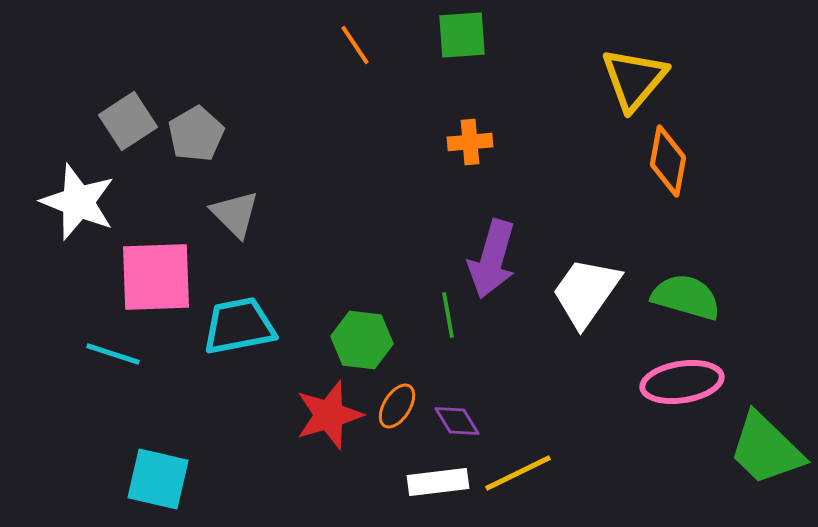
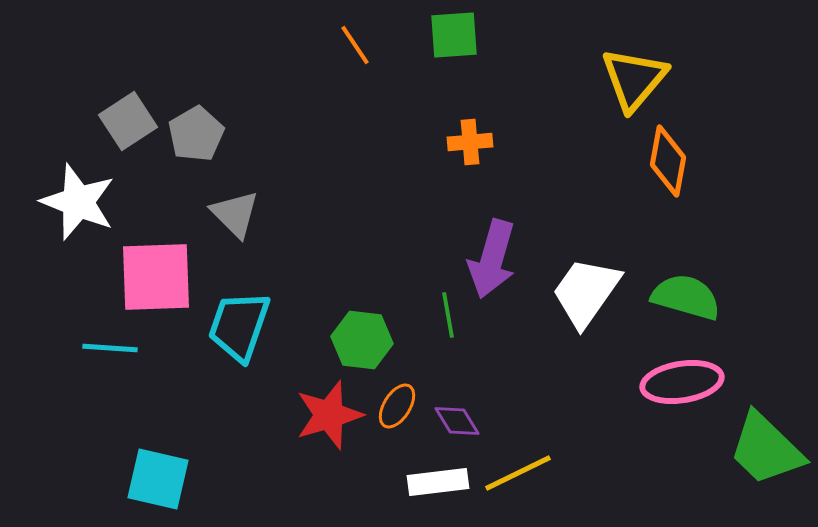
green square: moved 8 px left
cyan trapezoid: rotated 60 degrees counterclockwise
cyan line: moved 3 px left, 6 px up; rotated 14 degrees counterclockwise
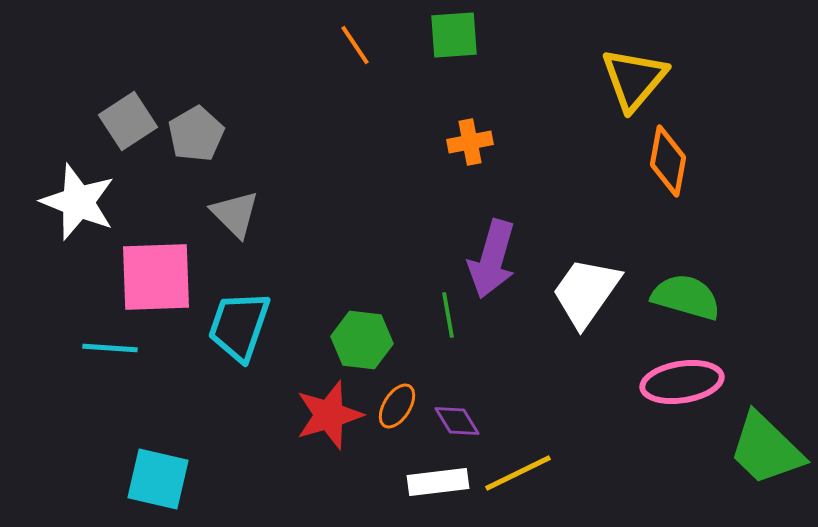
orange cross: rotated 6 degrees counterclockwise
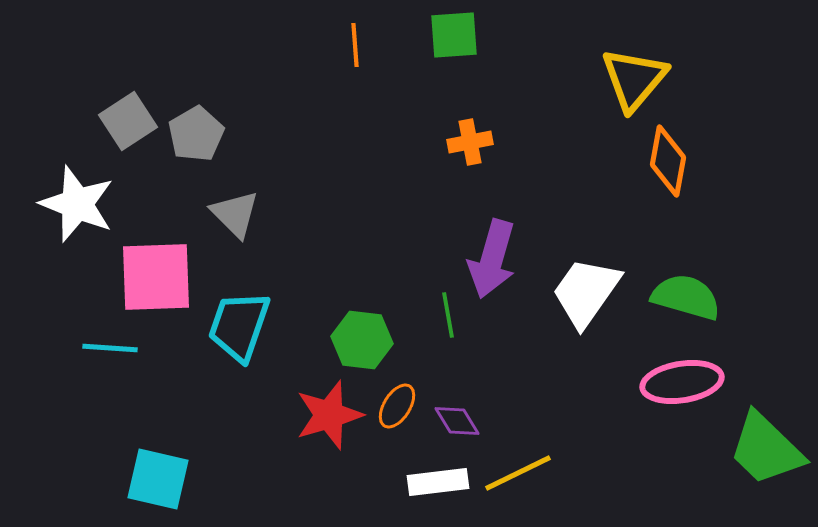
orange line: rotated 30 degrees clockwise
white star: moved 1 px left, 2 px down
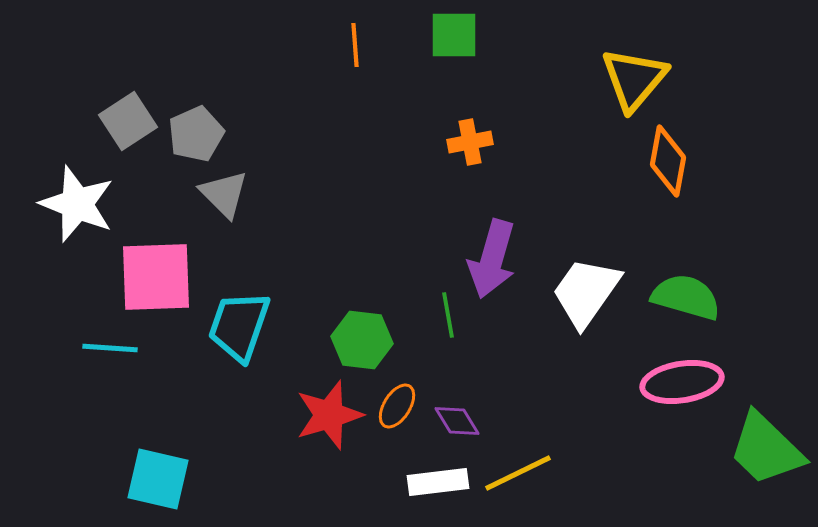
green square: rotated 4 degrees clockwise
gray pentagon: rotated 6 degrees clockwise
gray triangle: moved 11 px left, 20 px up
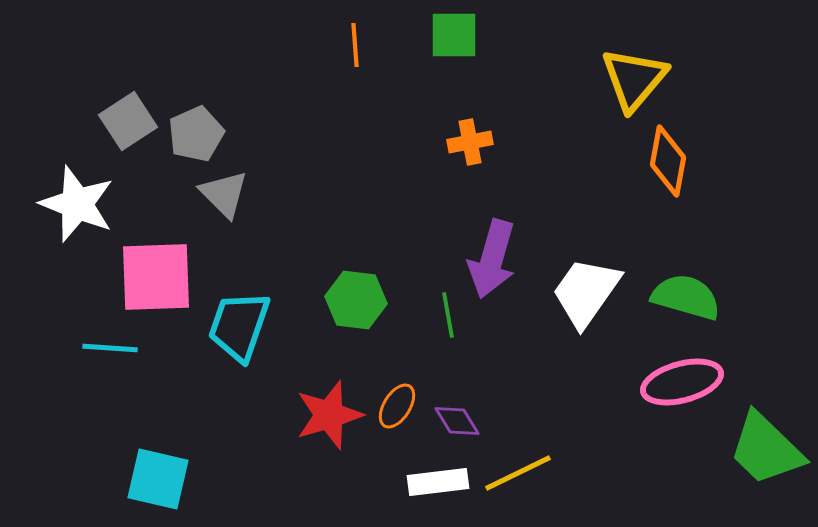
green hexagon: moved 6 px left, 40 px up
pink ellipse: rotated 6 degrees counterclockwise
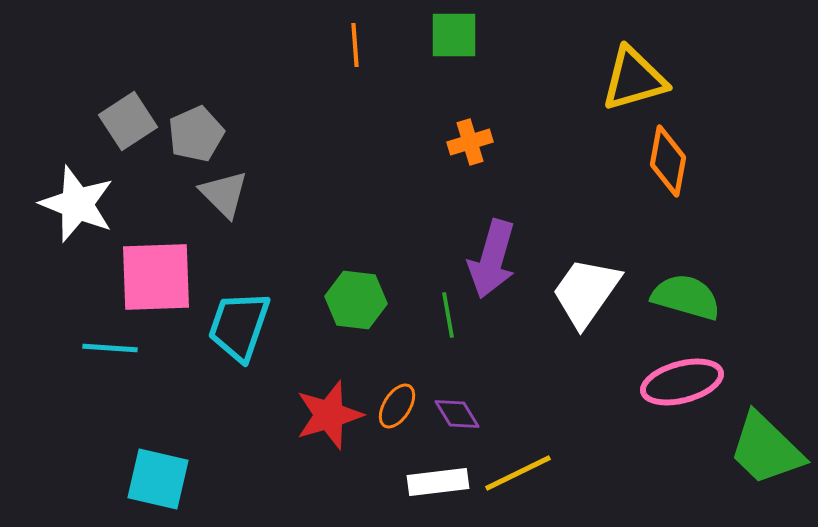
yellow triangle: rotated 34 degrees clockwise
orange cross: rotated 6 degrees counterclockwise
purple diamond: moved 7 px up
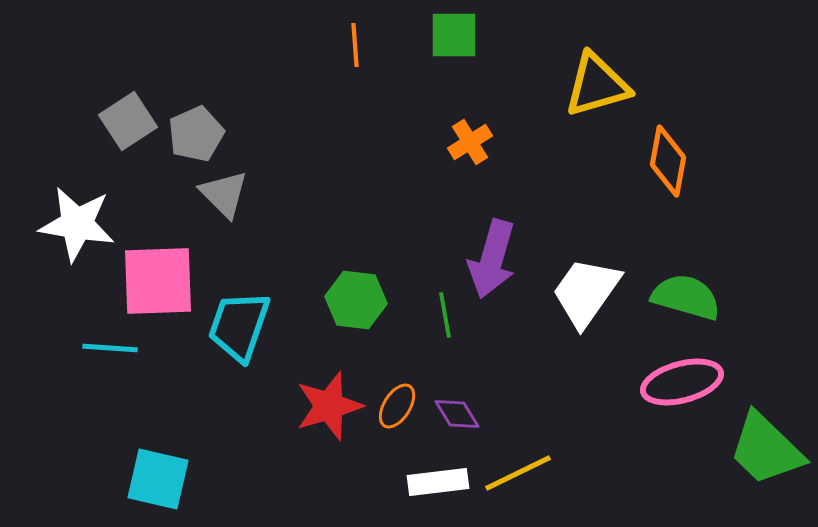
yellow triangle: moved 37 px left, 6 px down
orange cross: rotated 15 degrees counterclockwise
white star: moved 20 px down; rotated 12 degrees counterclockwise
pink square: moved 2 px right, 4 px down
green line: moved 3 px left
red star: moved 9 px up
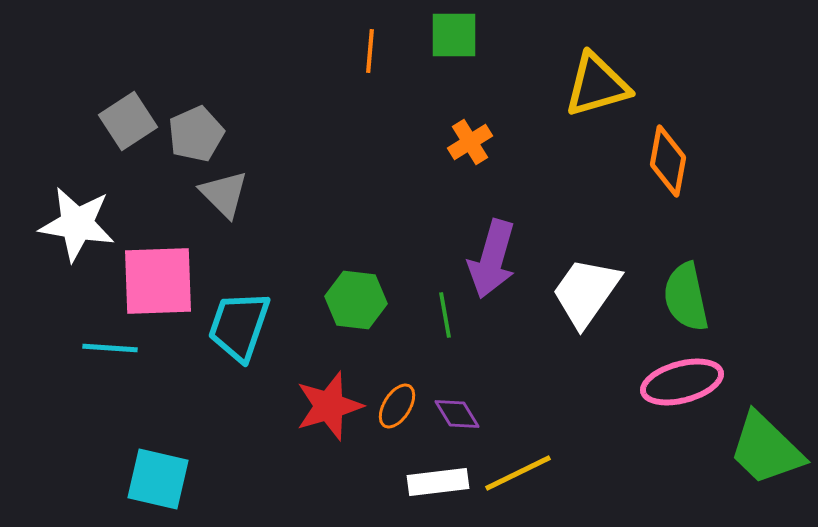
orange line: moved 15 px right, 6 px down; rotated 9 degrees clockwise
green semicircle: rotated 118 degrees counterclockwise
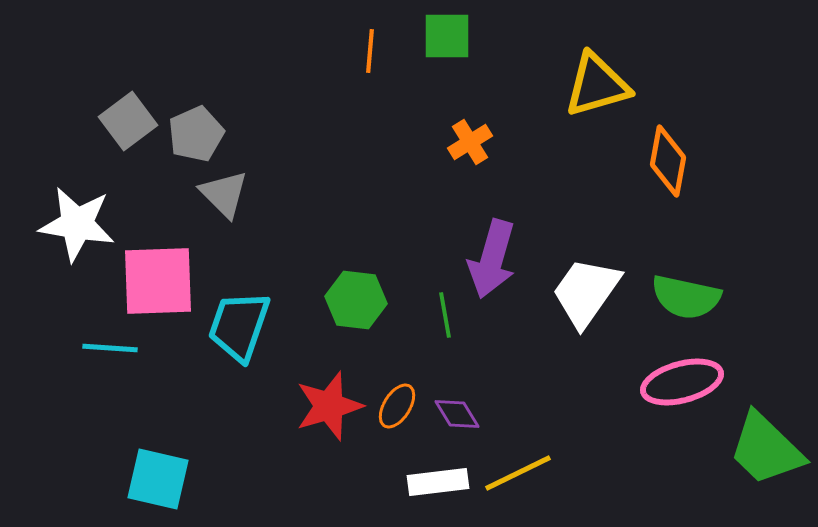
green square: moved 7 px left, 1 px down
gray square: rotated 4 degrees counterclockwise
green semicircle: rotated 66 degrees counterclockwise
